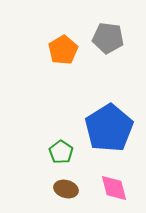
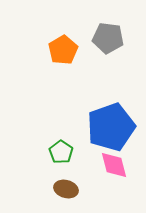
blue pentagon: moved 2 px right, 1 px up; rotated 12 degrees clockwise
pink diamond: moved 23 px up
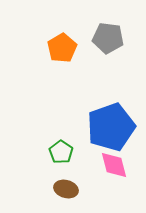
orange pentagon: moved 1 px left, 2 px up
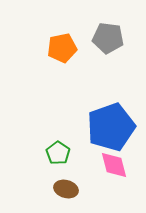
orange pentagon: rotated 20 degrees clockwise
green pentagon: moved 3 px left, 1 px down
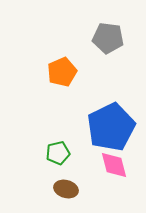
orange pentagon: moved 24 px down; rotated 12 degrees counterclockwise
blue pentagon: rotated 6 degrees counterclockwise
green pentagon: rotated 25 degrees clockwise
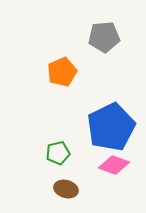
gray pentagon: moved 4 px left, 1 px up; rotated 12 degrees counterclockwise
pink diamond: rotated 56 degrees counterclockwise
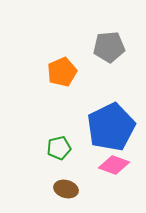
gray pentagon: moved 5 px right, 10 px down
green pentagon: moved 1 px right, 5 px up
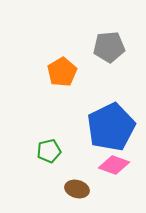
orange pentagon: rotated 8 degrees counterclockwise
green pentagon: moved 10 px left, 3 px down
brown ellipse: moved 11 px right
